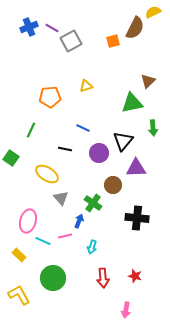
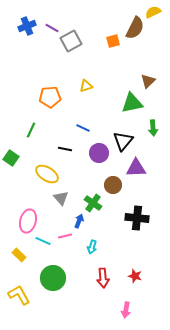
blue cross: moved 2 px left, 1 px up
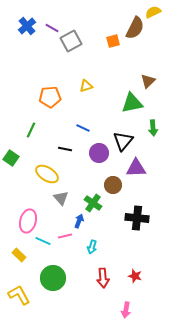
blue cross: rotated 18 degrees counterclockwise
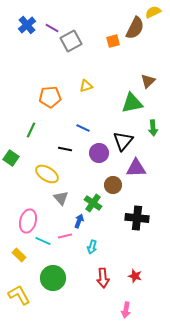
blue cross: moved 1 px up
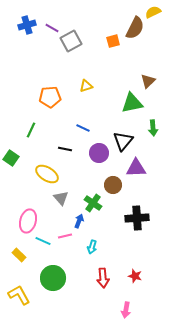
blue cross: rotated 24 degrees clockwise
black cross: rotated 10 degrees counterclockwise
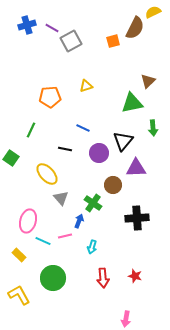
yellow ellipse: rotated 15 degrees clockwise
pink arrow: moved 9 px down
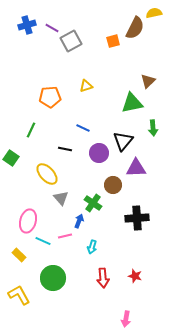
yellow semicircle: moved 1 px right, 1 px down; rotated 14 degrees clockwise
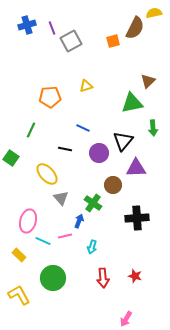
purple line: rotated 40 degrees clockwise
pink arrow: rotated 21 degrees clockwise
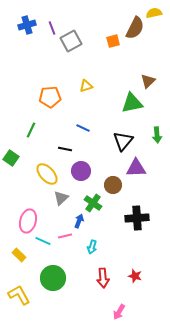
green arrow: moved 4 px right, 7 px down
purple circle: moved 18 px left, 18 px down
gray triangle: rotated 28 degrees clockwise
pink arrow: moved 7 px left, 7 px up
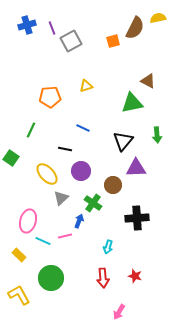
yellow semicircle: moved 4 px right, 5 px down
brown triangle: rotated 49 degrees counterclockwise
cyan arrow: moved 16 px right
green circle: moved 2 px left
